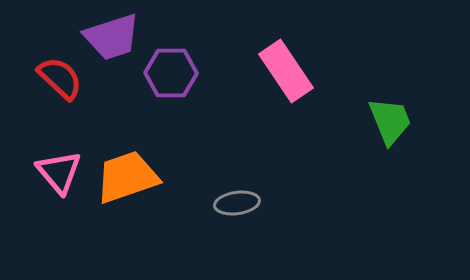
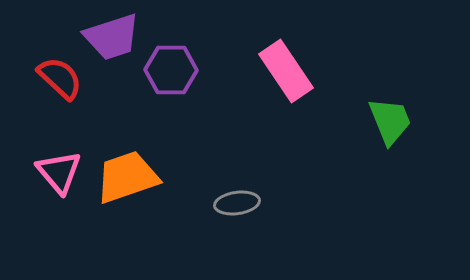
purple hexagon: moved 3 px up
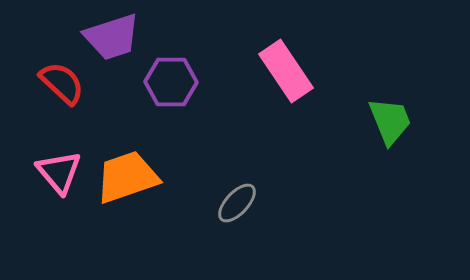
purple hexagon: moved 12 px down
red semicircle: moved 2 px right, 5 px down
gray ellipse: rotated 39 degrees counterclockwise
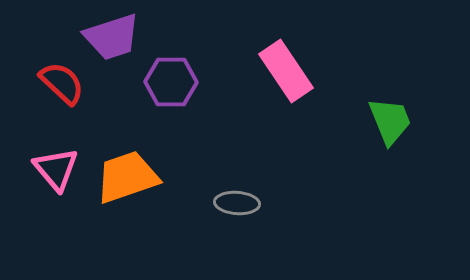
pink triangle: moved 3 px left, 3 px up
gray ellipse: rotated 51 degrees clockwise
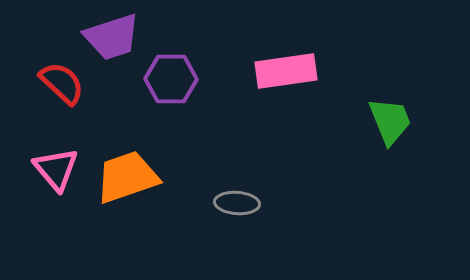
pink rectangle: rotated 64 degrees counterclockwise
purple hexagon: moved 3 px up
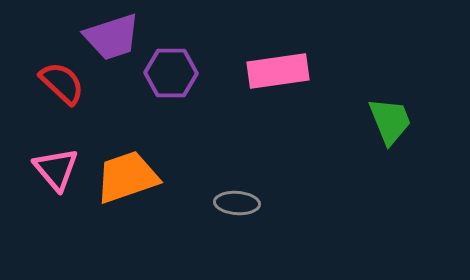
pink rectangle: moved 8 px left
purple hexagon: moved 6 px up
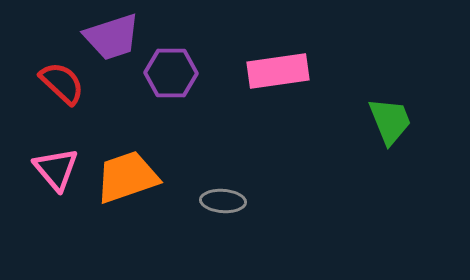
gray ellipse: moved 14 px left, 2 px up
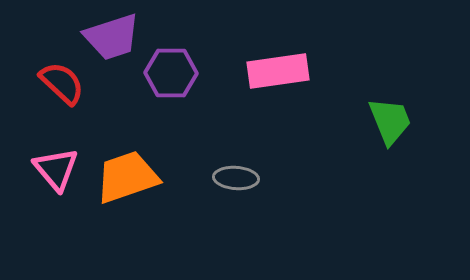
gray ellipse: moved 13 px right, 23 px up
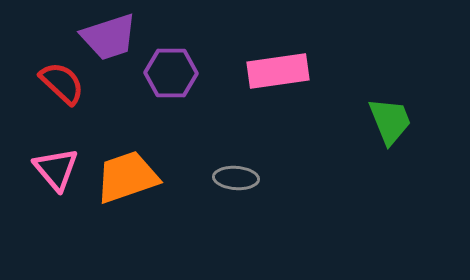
purple trapezoid: moved 3 px left
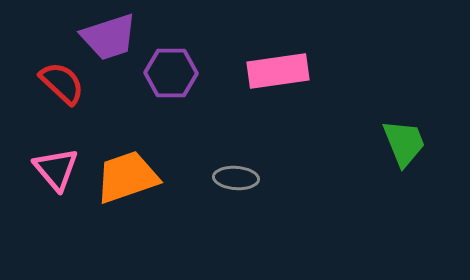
green trapezoid: moved 14 px right, 22 px down
